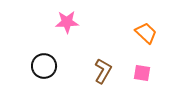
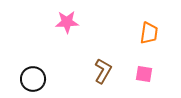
orange trapezoid: moved 3 px right; rotated 55 degrees clockwise
black circle: moved 11 px left, 13 px down
pink square: moved 2 px right, 1 px down
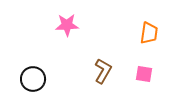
pink star: moved 3 px down
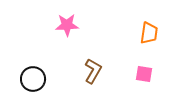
brown L-shape: moved 10 px left
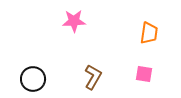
pink star: moved 7 px right, 4 px up
brown L-shape: moved 6 px down
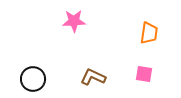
brown L-shape: rotated 95 degrees counterclockwise
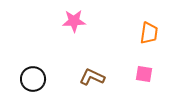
brown L-shape: moved 1 px left
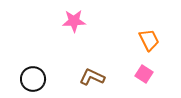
orange trapezoid: moved 7 px down; rotated 35 degrees counterclockwise
pink square: rotated 24 degrees clockwise
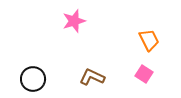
pink star: rotated 15 degrees counterclockwise
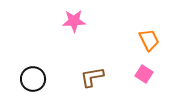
pink star: rotated 15 degrees clockwise
brown L-shape: rotated 35 degrees counterclockwise
